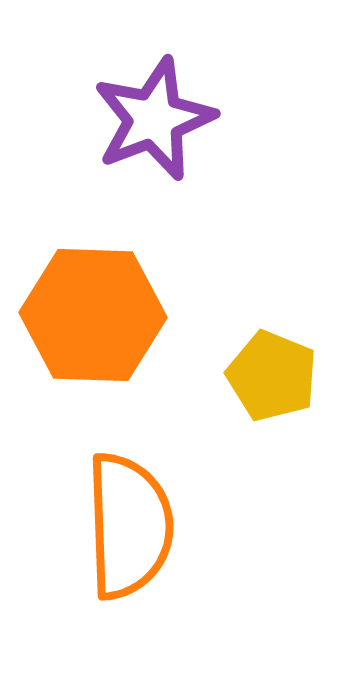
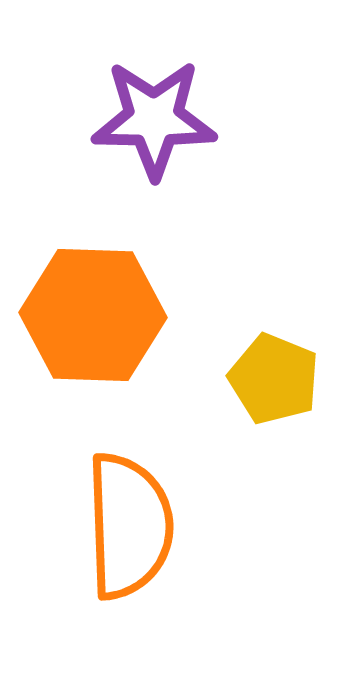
purple star: rotated 22 degrees clockwise
yellow pentagon: moved 2 px right, 3 px down
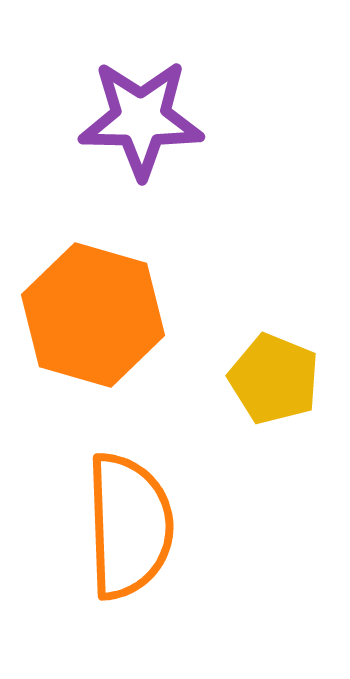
purple star: moved 13 px left
orange hexagon: rotated 14 degrees clockwise
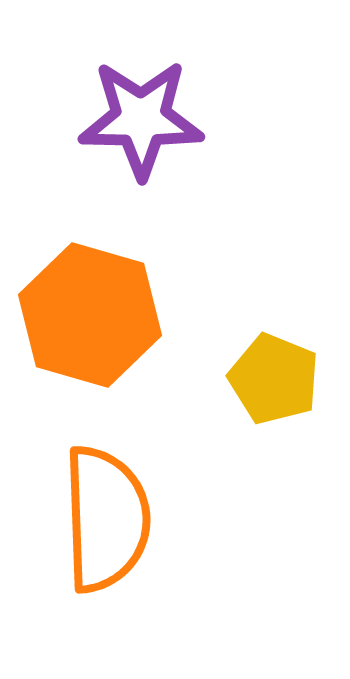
orange hexagon: moved 3 px left
orange semicircle: moved 23 px left, 7 px up
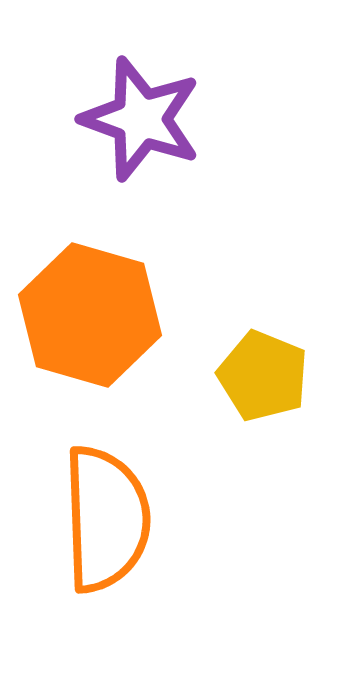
purple star: rotated 19 degrees clockwise
yellow pentagon: moved 11 px left, 3 px up
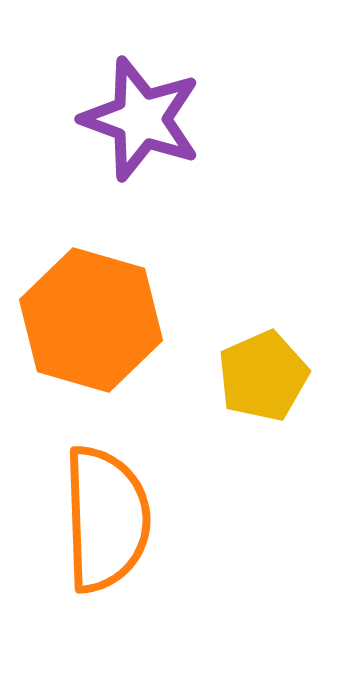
orange hexagon: moved 1 px right, 5 px down
yellow pentagon: rotated 26 degrees clockwise
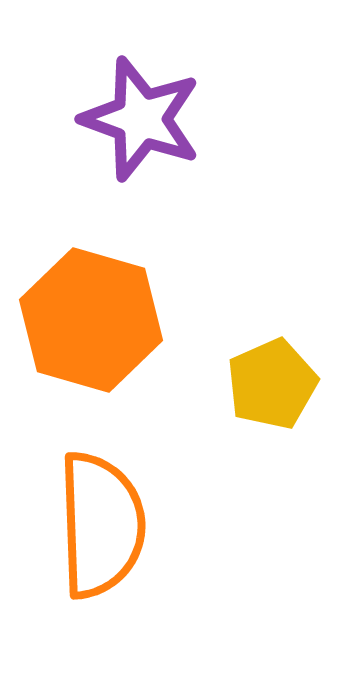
yellow pentagon: moved 9 px right, 8 px down
orange semicircle: moved 5 px left, 6 px down
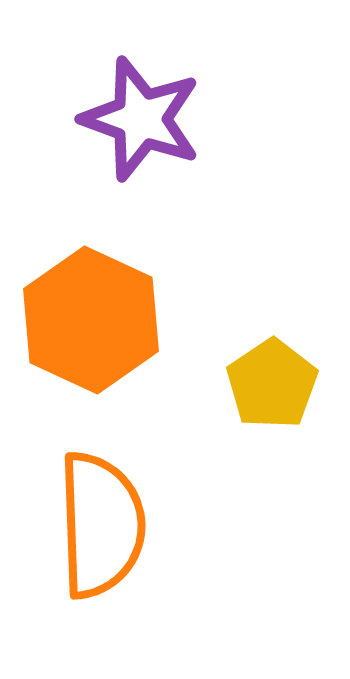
orange hexagon: rotated 9 degrees clockwise
yellow pentagon: rotated 10 degrees counterclockwise
